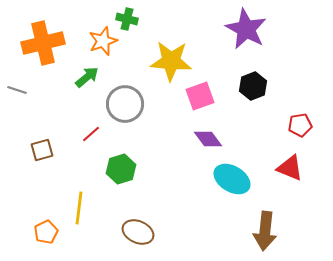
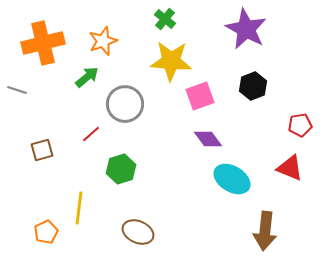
green cross: moved 38 px right; rotated 25 degrees clockwise
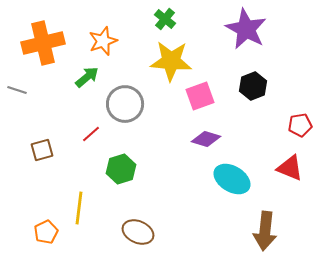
purple diamond: moved 2 px left; rotated 36 degrees counterclockwise
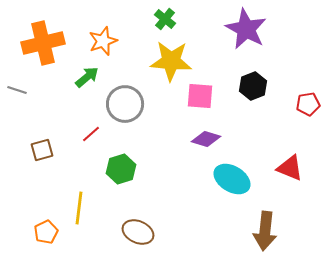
pink square: rotated 24 degrees clockwise
red pentagon: moved 8 px right, 21 px up
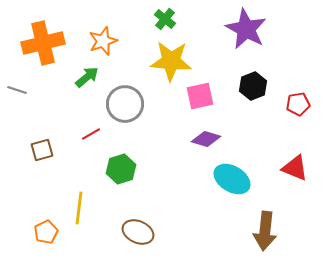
pink square: rotated 16 degrees counterclockwise
red pentagon: moved 10 px left
red line: rotated 12 degrees clockwise
red triangle: moved 5 px right
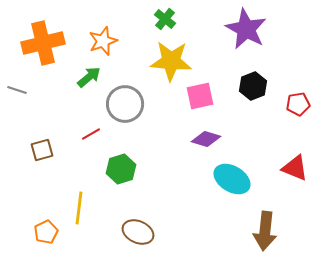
green arrow: moved 2 px right
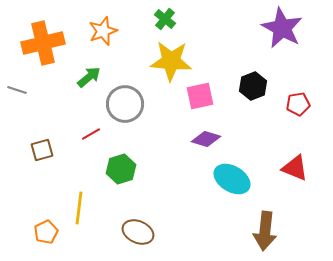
purple star: moved 36 px right, 1 px up
orange star: moved 10 px up
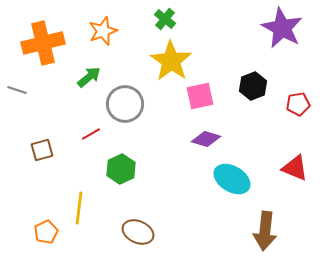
yellow star: rotated 30 degrees clockwise
green hexagon: rotated 8 degrees counterclockwise
